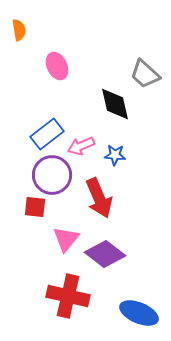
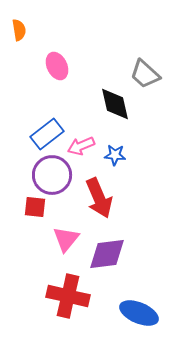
purple diamond: moved 2 px right; rotated 45 degrees counterclockwise
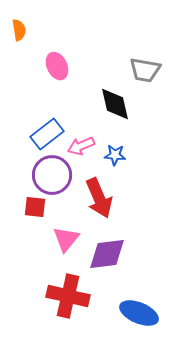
gray trapezoid: moved 4 px up; rotated 32 degrees counterclockwise
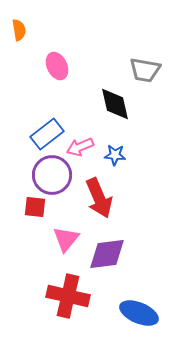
pink arrow: moved 1 px left, 1 px down
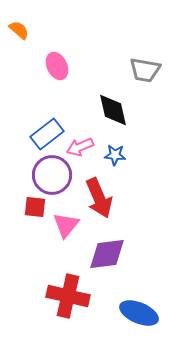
orange semicircle: rotated 40 degrees counterclockwise
black diamond: moved 2 px left, 6 px down
pink triangle: moved 14 px up
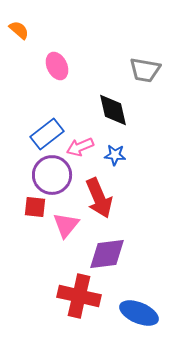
red cross: moved 11 px right
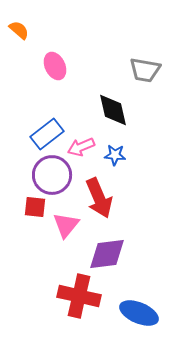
pink ellipse: moved 2 px left
pink arrow: moved 1 px right
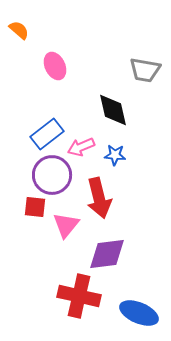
red arrow: rotated 9 degrees clockwise
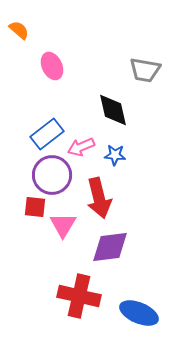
pink ellipse: moved 3 px left
pink triangle: moved 3 px left; rotated 8 degrees counterclockwise
purple diamond: moved 3 px right, 7 px up
